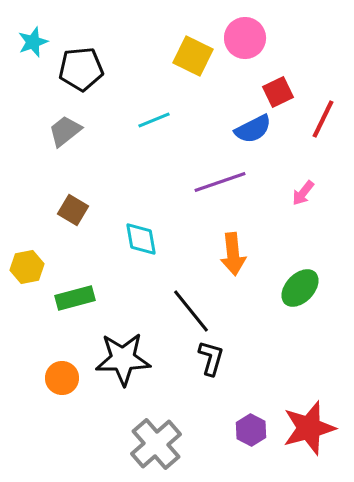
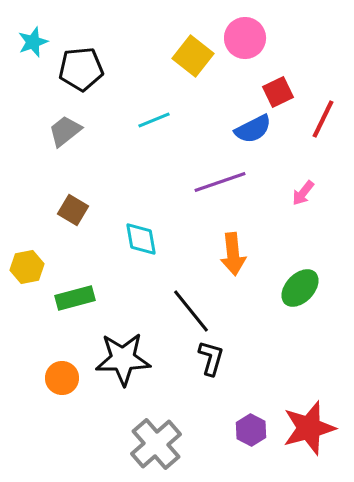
yellow square: rotated 12 degrees clockwise
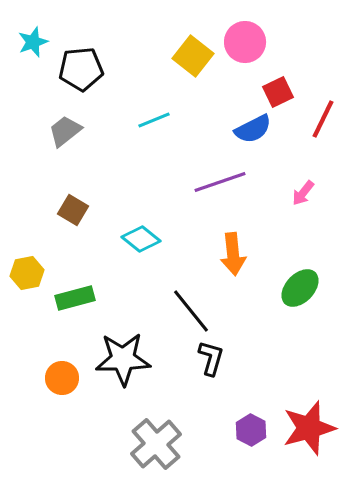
pink circle: moved 4 px down
cyan diamond: rotated 42 degrees counterclockwise
yellow hexagon: moved 6 px down
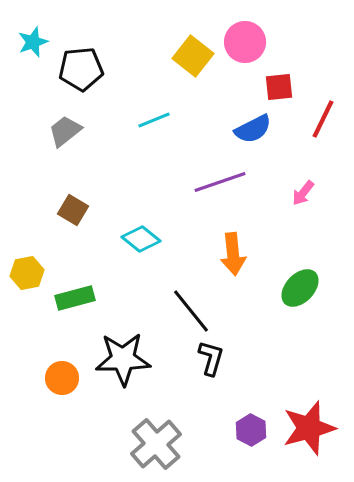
red square: moved 1 px right, 5 px up; rotated 20 degrees clockwise
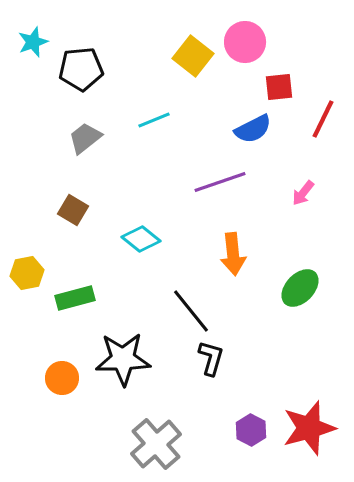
gray trapezoid: moved 20 px right, 7 px down
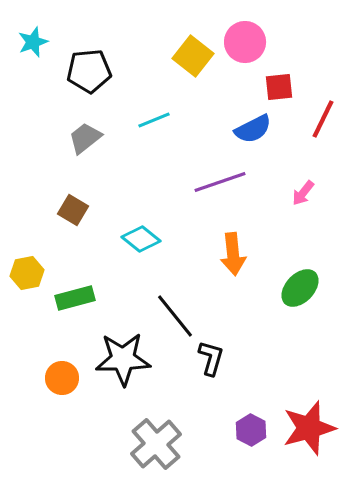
black pentagon: moved 8 px right, 2 px down
black line: moved 16 px left, 5 px down
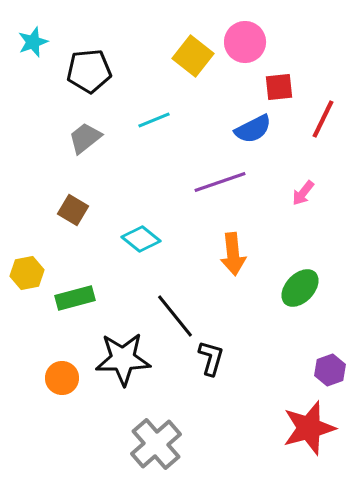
purple hexagon: moved 79 px right, 60 px up; rotated 12 degrees clockwise
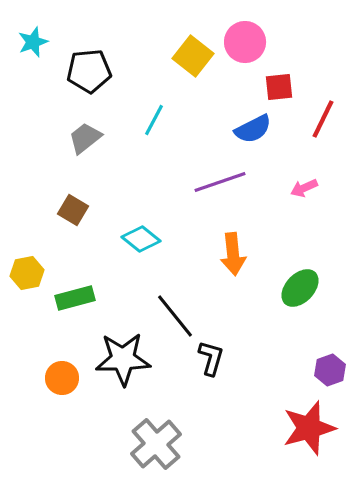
cyan line: rotated 40 degrees counterclockwise
pink arrow: moved 1 px right, 5 px up; rotated 28 degrees clockwise
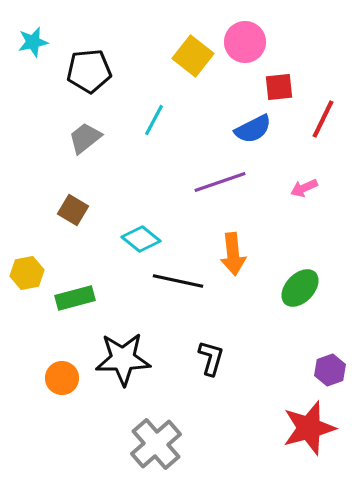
cyan star: rotated 8 degrees clockwise
black line: moved 3 px right, 35 px up; rotated 39 degrees counterclockwise
